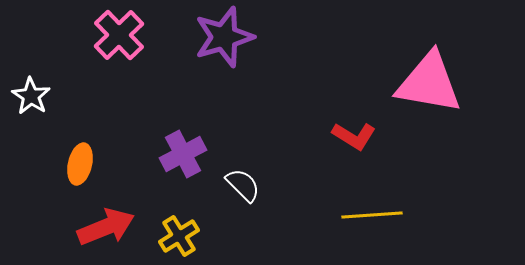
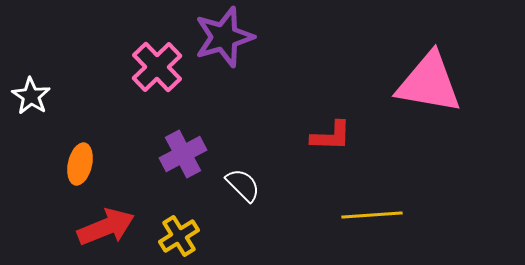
pink cross: moved 38 px right, 32 px down
red L-shape: moved 23 px left; rotated 30 degrees counterclockwise
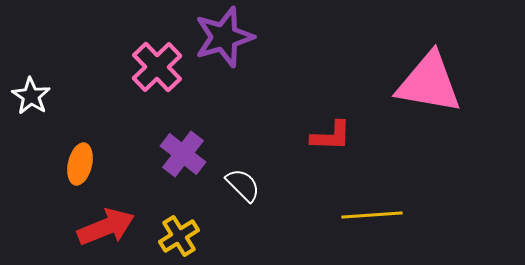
purple cross: rotated 24 degrees counterclockwise
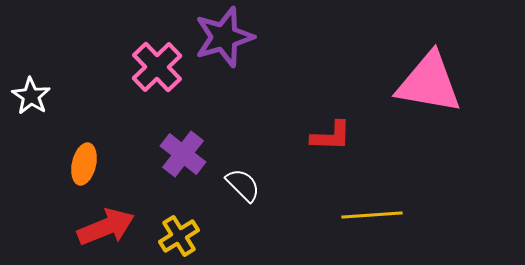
orange ellipse: moved 4 px right
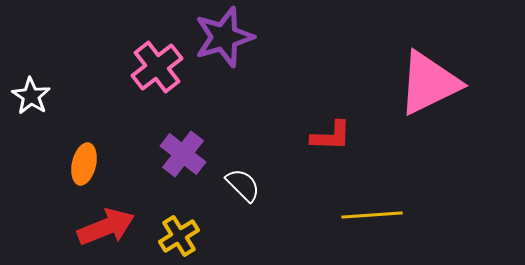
pink cross: rotated 6 degrees clockwise
pink triangle: rotated 36 degrees counterclockwise
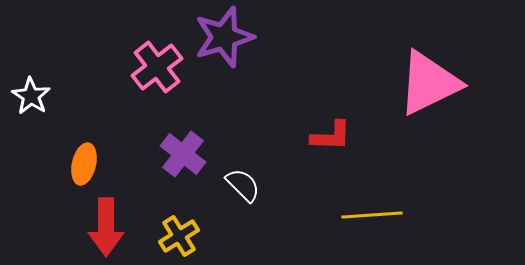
red arrow: rotated 112 degrees clockwise
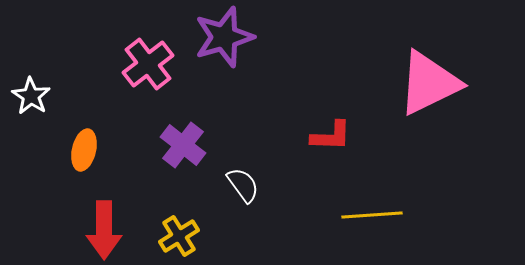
pink cross: moved 9 px left, 3 px up
purple cross: moved 9 px up
orange ellipse: moved 14 px up
white semicircle: rotated 9 degrees clockwise
red arrow: moved 2 px left, 3 px down
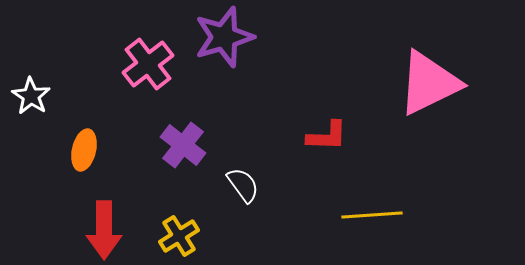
red L-shape: moved 4 px left
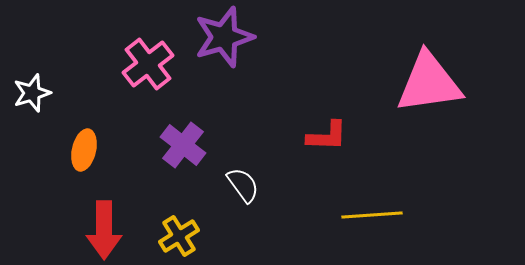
pink triangle: rotated 18 degrees clockwise
white star: moved 1 px right, 3 px up; rotated 21 degrees clockwise
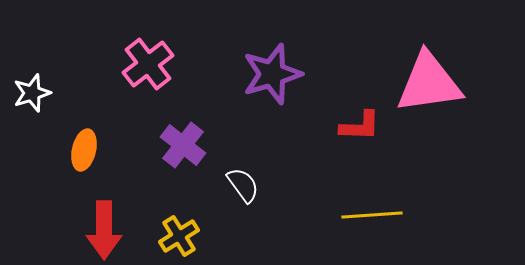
purple star: moved 48 px right, 37 px down
red L-shape: moved 33 px right, 10 px up
